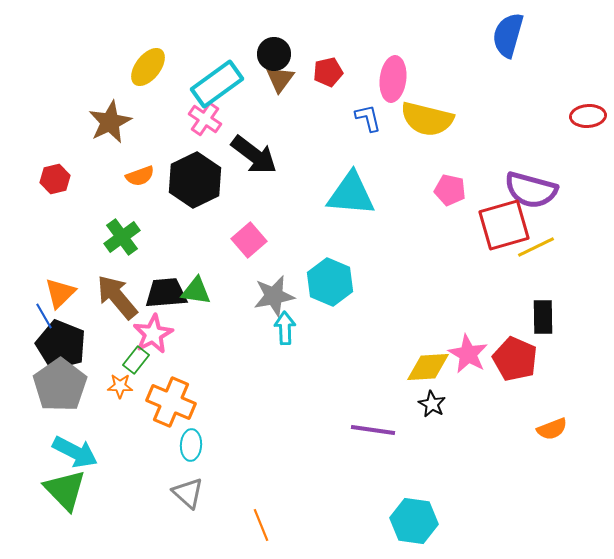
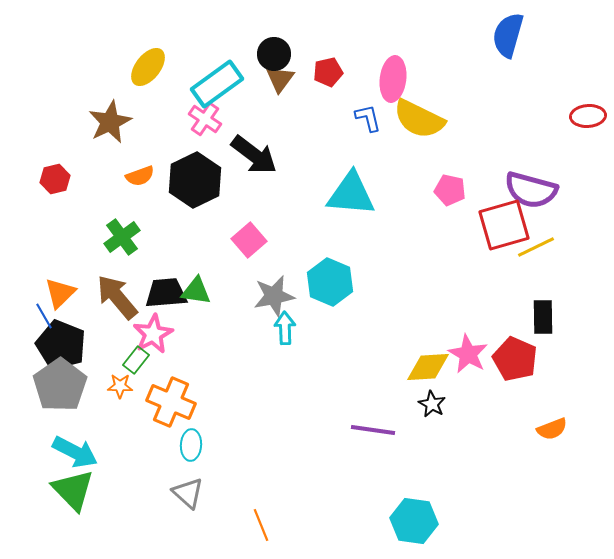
yellow semicircle at (427, 119): moved 8 px left; rotated 12 degrees clockwise
green triangle at (65, 490): moved 8 px right
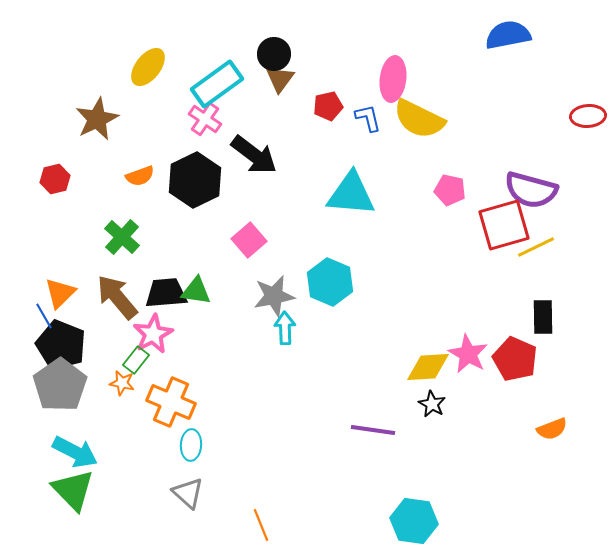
blue semicircle at (508, 35): rotated 63 degrees clockwise
red pentagon at (328, 72): moved 34 px down
brown star at (110, 122): moved 13 px left, 3 px up
green cross at (122, 237): rotated 12 degrees counterclockwise
orange star at (120, 386): moved 2 px right, 3 px up; rotated 10 degrees clockwise
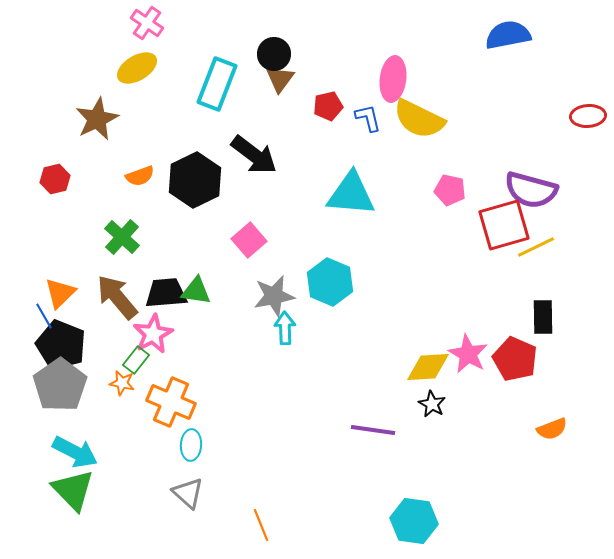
yellow ellipse at (148, 67): moved 11 px left, 1 px down; rotated 21 degrees clockwise
cyan rectangle at (217, 84): rotated 33 degrees counterclockwise
pink cross at (205, 119): moved 58 px left, 96 px up
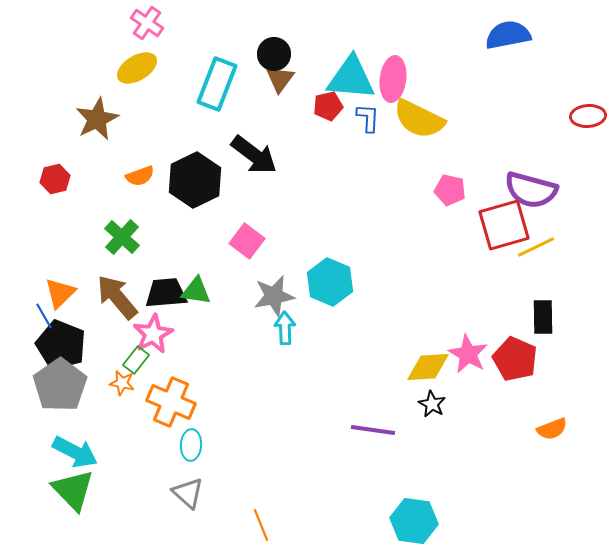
blue L-shape at (368, 118): rotated 16 degrees clockwise
cyan triangle at (351, 194): moved 116 px up
pink square at (249, 240): moved 2 px left, 1 px down; rotated 12 degrees counterclockwise
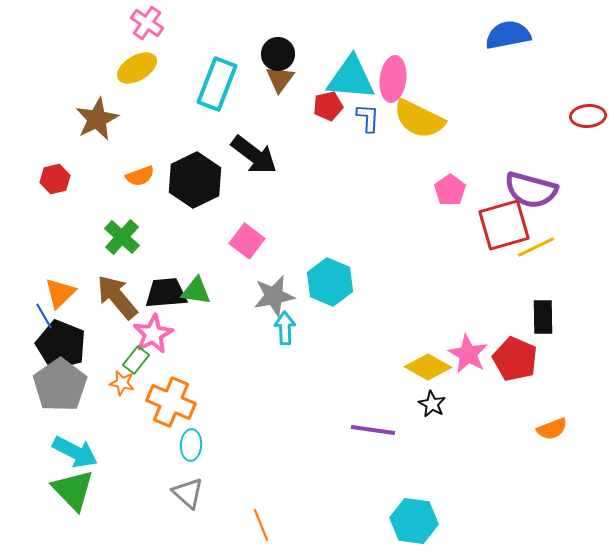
black circle at (274, 54): moved 4 px right
pink pentagon at (450, 190): rotated 24 degrees clockwise
yellow diamond at (428, 367): rotated 33 degrees clockwise
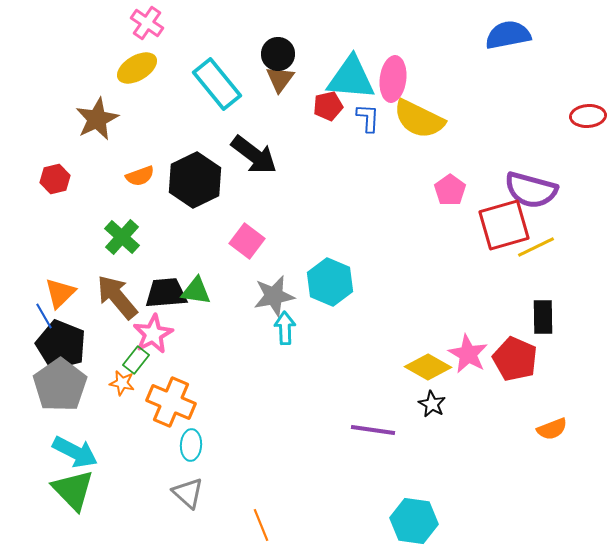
cyan rectangle at (217, 84): rotated 60 degrees counterclockwise
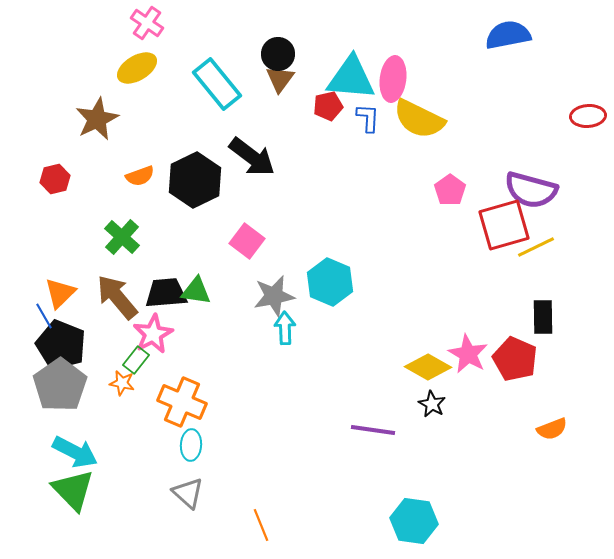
black arrow at (254, 155): moved 2 px left, 2 px down
orange cross at (171, 402): moved 11 px right
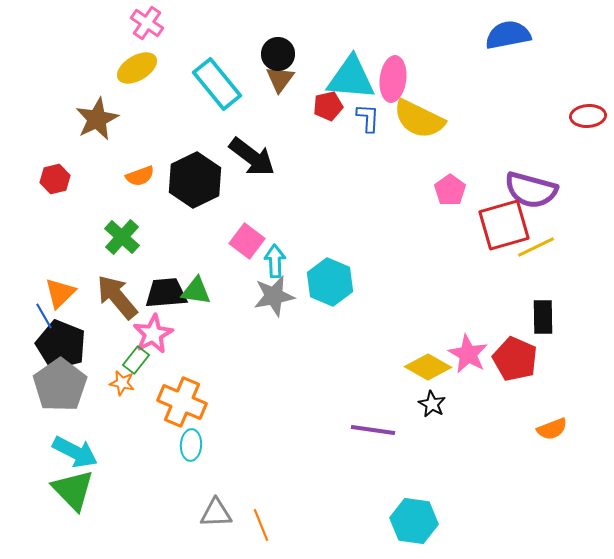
cyan arrow at (285, 328): moved 10 px left, 67 px up
gray triangle at (188, 493): moved 28 px right, 20 px down; rotated 44 degrees counterclockwise
